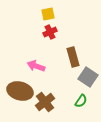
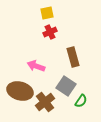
yellow square: moved 1 px left, 1 px up
gray square: moved 22 px left, 9 px down
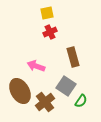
brown ellipse: rotated 45 degrees clockwise
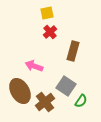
red cross: rotated 16 degrees counterclockwise
brown rectangle: moved 6 px up; rotated 30 degrees clockwise
pink arrow: moved 2 px left
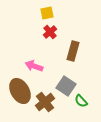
green semicircle: rotated 104 degrees clockwise
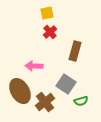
brown rectangle: moved 2 px right
pink arrow: rotated 18 degrees counterclockwise
gray square: moved 2 px up
green semicircle: rotated 64 degrees counterclockwise
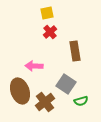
brown rectangle: rotated 24 degrees counterclockwise
brown ellipse: rotated 10 degrees clockwise
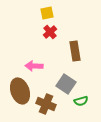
brown cross: moved 1 px right, 2 px down; rotated 30 degrees counterclockwise
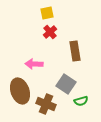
pink arrow: moved 2 px up
